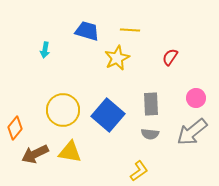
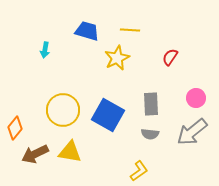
blue square: rotated 12 degrees counterclockwise
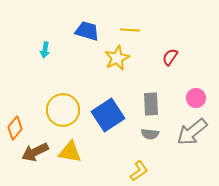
blue square: rotated 28 degrees clockwise
brown arrow: moved 2 px up
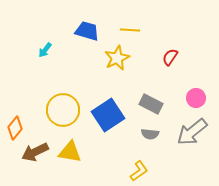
cyan arrow: rotated 28 degrees clockwise
gray rectangle: rotated 60 degrees counterclockwise
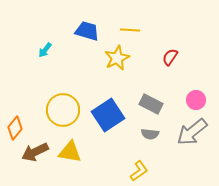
pink circle: moved 2 px down
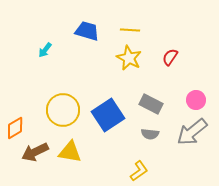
yellow star: moved 12 px right; rotated 20 degrees counterclockwise
orange diamond: rotated 20 degrees clockwise
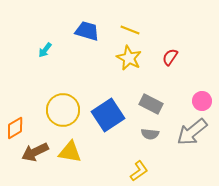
yellow line: rotated 18 degrees clockwise
pink circle: moved 6 px right, 1 px down
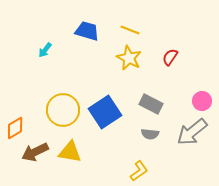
blue square: moved 3 px left, 3 px up
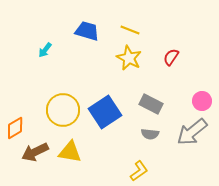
red semicircle: moved 1 px right
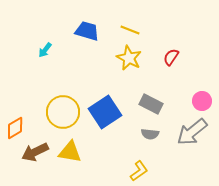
yellow circle: moved 2 px down
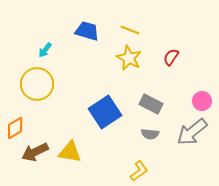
yellow circle: moved 26 px left, 28 px up
